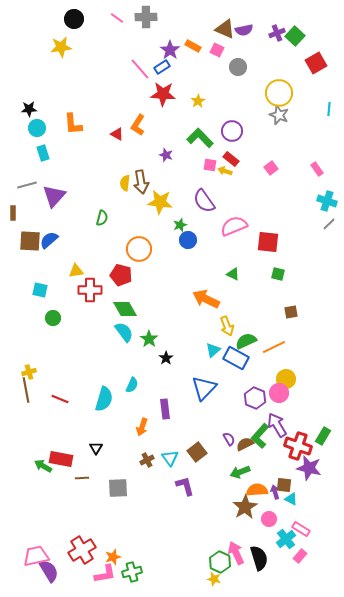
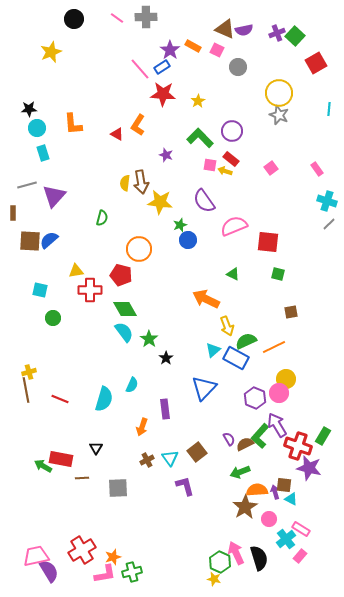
yellow star at (61, 47): moved 10 px left, 5 px down; rotated 15 degrees counterclockwise
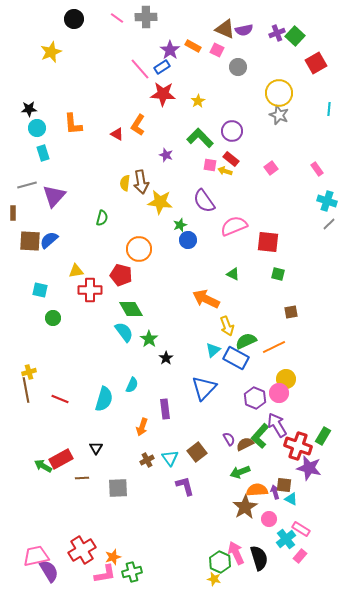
green diamond at (125, 309): moved 6 px right
red rectangle at (61, 459): rotated 40 degrees counterclockwise
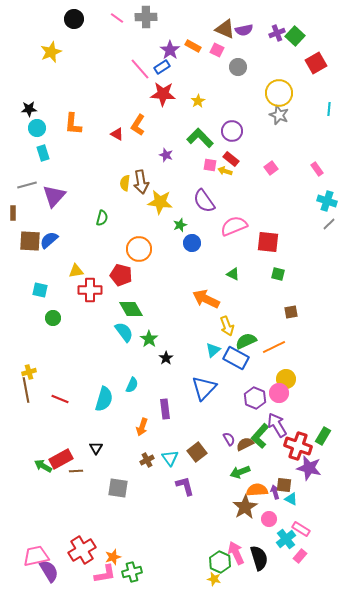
orange L-shape at (73, 124): rotated 10 degrees clockwise
blue circle at (188, 240): moved 4 px right, 3 px down
brown line at (82, 478): moved 6 px left, 7 px up
gray square at (118, 488): rotated 10 degrees clockwise
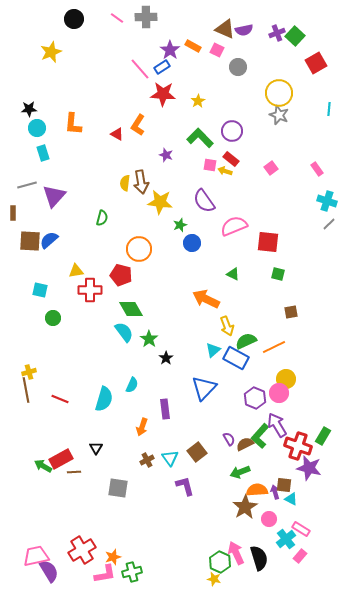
brown line at (76, 471): moved 2 px left, 1 px down
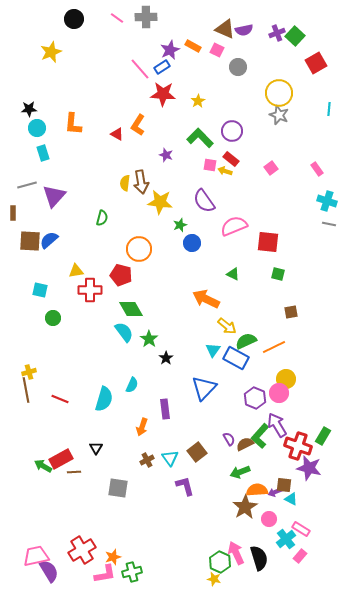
purple star at (170, 50): rotated 12 degrees clockwise
gray line at (329, 224): rotated 56 degrees clockwise
yellow arrow at (227, 326): rotated 30 degrees counterclockwise
cyan triangle at (213, 350): rotated 14 degrees counterclockwise
purple arrow at (275, 492): rotated 96 degrees counterclockwise
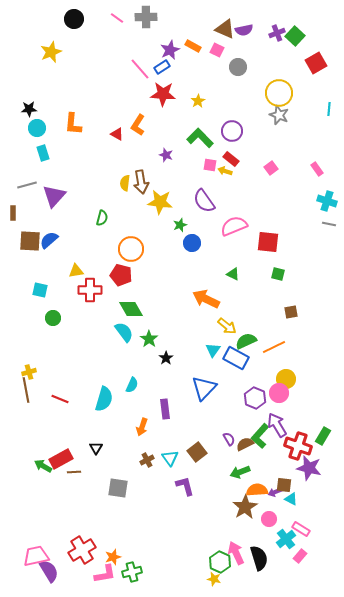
orange circle at (139, 249): moved 8 px left
